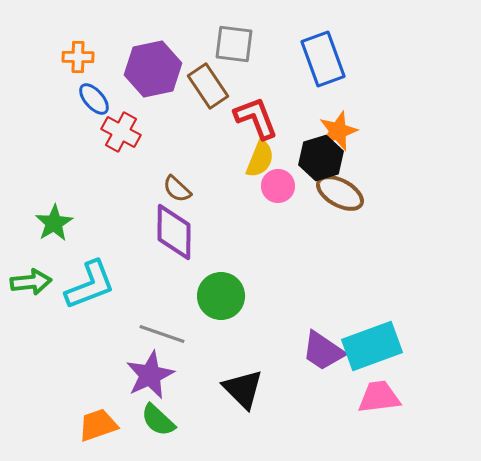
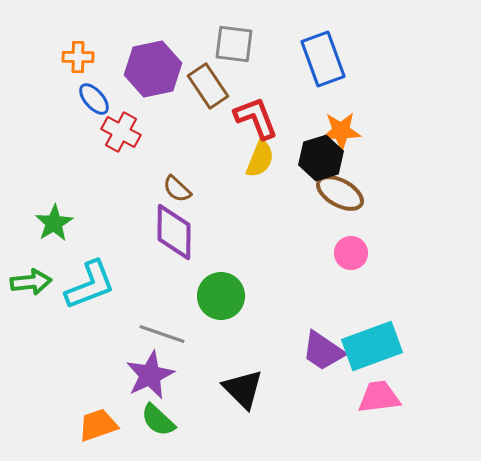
orange star: moved 3 px right; rotated 18 degrees clockwise
pink circle: moved 73 px right, 67 px down
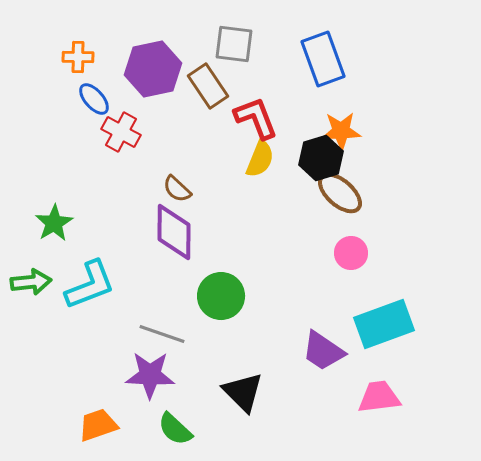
brown ellipse: rotated 12 degrees clockwise
cyan rectangle: moved 12 px right, 22 px up
purple star: rotated 27 degrees clockwise
black triangle: moved 3 px down
green semicircle: moved 17 px right, 9 px down
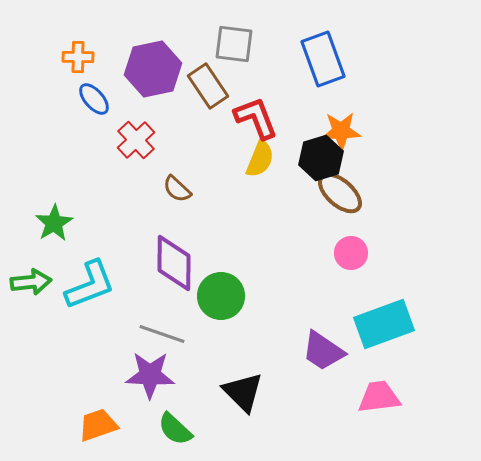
red cross: moved 15 px right, 8 px down; rotated 18 degrees clockwise
purple diamond: moved 31 px down
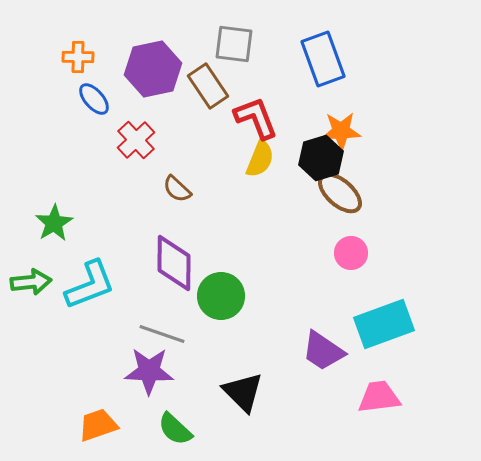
purple star: moved 1 px left, 4 px up
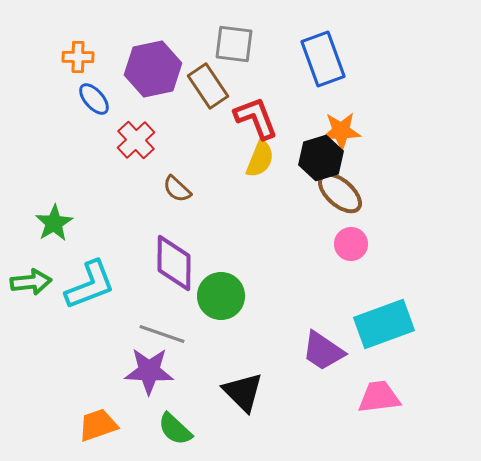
pink circle: moved 9 px up
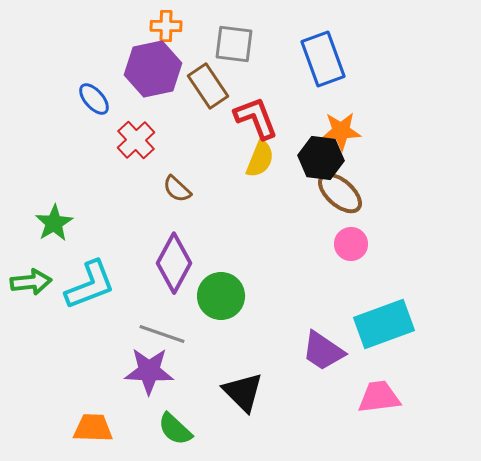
orange cross: moved 88 px right, 31 px up
black hexagon: rotated 24 degrees clockwise
purple diamond: rotated 28 degrees clockwise
orange trapezoid: moved 5 px left, 3 px down; rotated 21 degrees clockwise
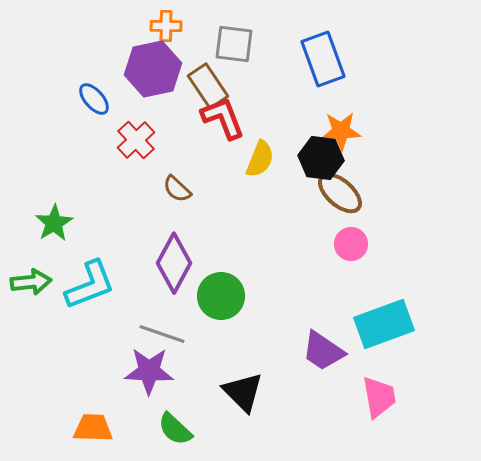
red L-shape: moved 33 px left
pink trapezoid: rotated 87 degrees clockwise
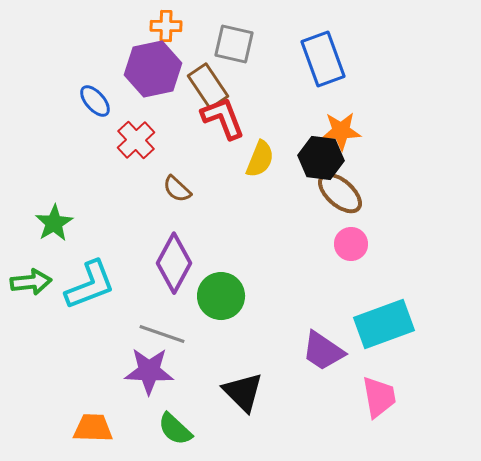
gray square: rotated 6 degrees clockwise
blue ellipse: moved 1 px right, 2 px down
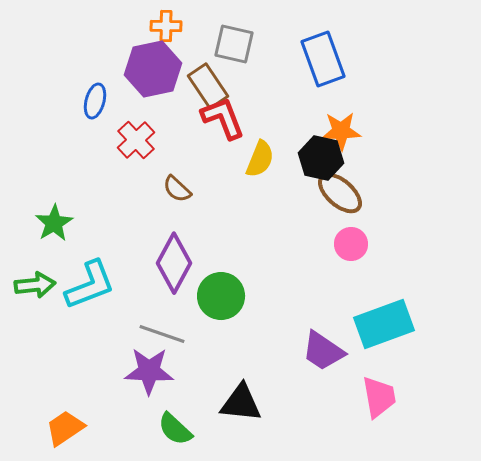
blue ellipse: rotated 56 degrees clockwise
black hexagon: rotated 6 degrees clockwise
green arrow: moved 4 px right, 3 px down
black triangle: moved 2 px left, 11 px down; rotated 39 degrees counterclockwise
orange trapezoid: moved 28 px left; rotated 36 degrees counterclockwise
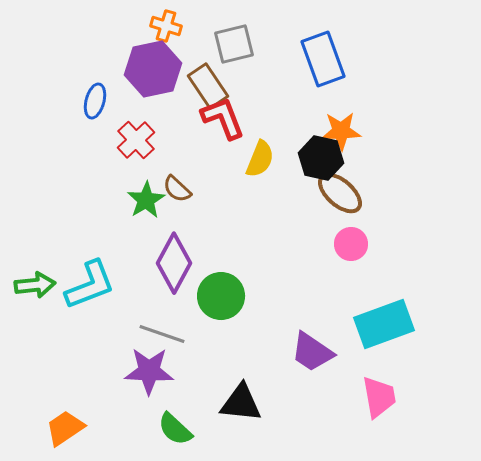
orange cross: rotated 16 degrees clockwise
gray square: rotated 27 degrees counterclockwise
green star: moved 92 px right, 23 px up
purple trapezoid: moved 11 px left, 1 px down
